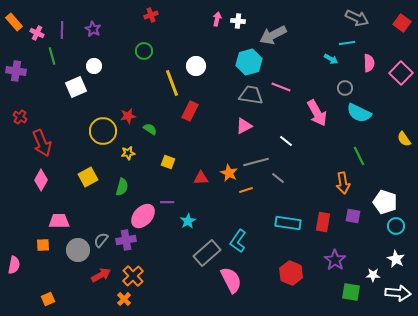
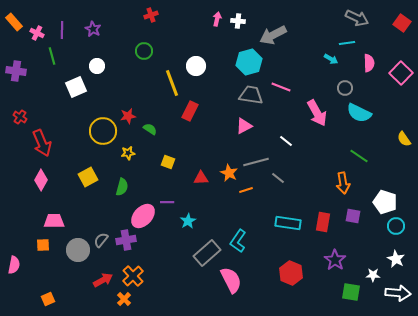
white circle at (94, 66): moved 3 px right
green line at (359, 156): rotated 30 degrees counterclockwise
pink trapezoid at (59, 221): moved 5 px left
red arrow at (101, 275): moved 2 px right, 5 px down
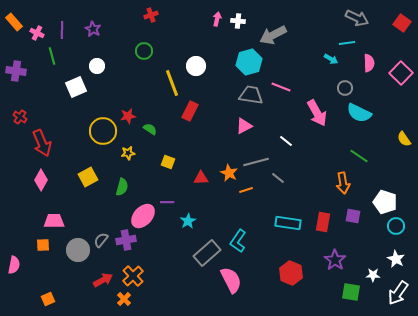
white arrow at (398, 293): rotated 120 degrees clockwise
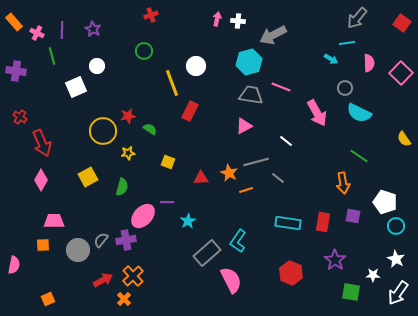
gray arrow at (357, 18): rotated 105 degrees clockwise
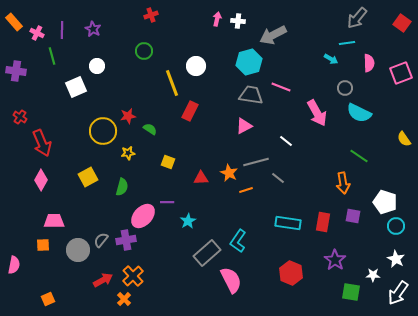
pink square at (401, 73): rotated 25 degrees clockwise
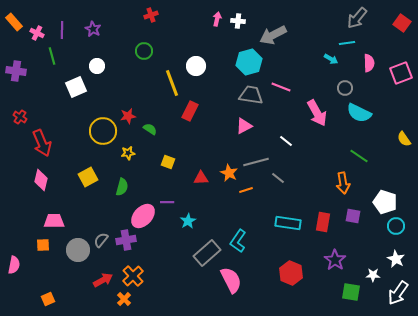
pink diamond at (41, 180): rotated 15 degrees counterclockwise
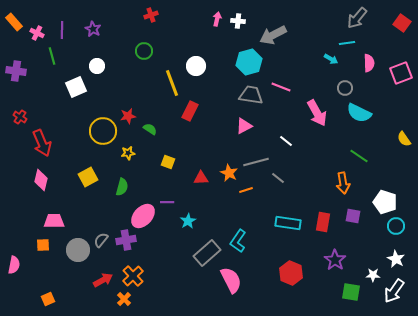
white arrow at (398, 293): moved 4 px left, 2 px up
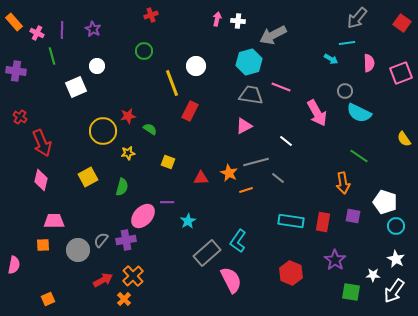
gray circle at (345, 88): moved 3 px down
cyan rectangle at (288, 223): moved 3 px right, 2 px up
